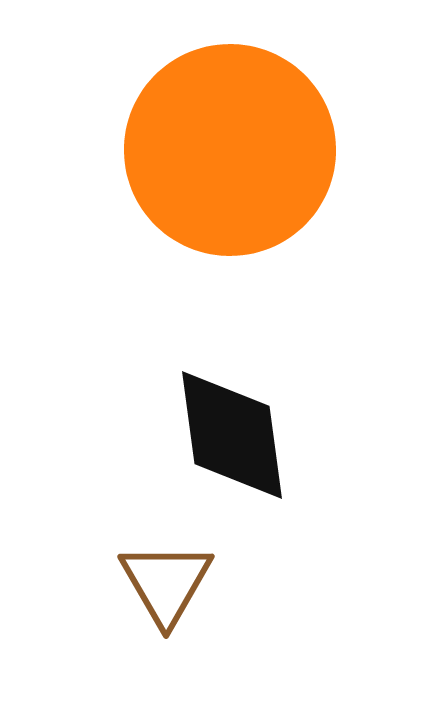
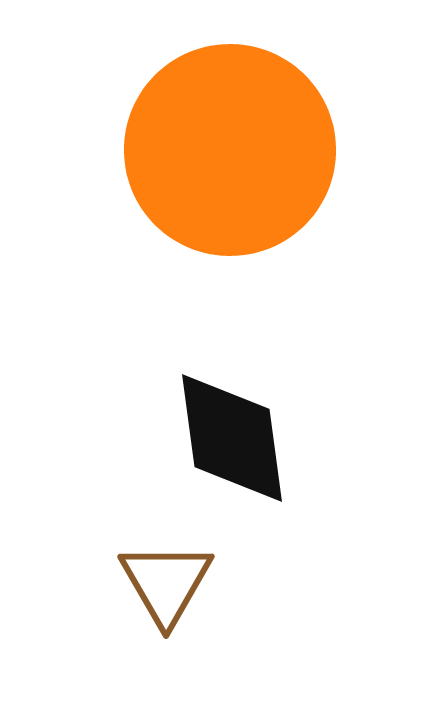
black diamond: moved 3 px down
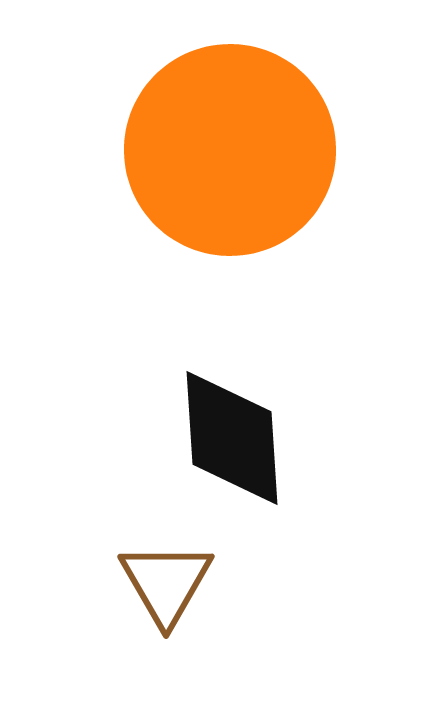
black diamond: rotated 4 degrees clockwise
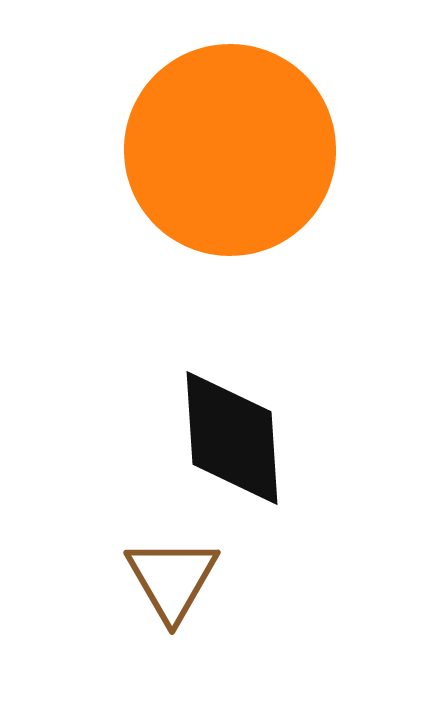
brown triangle: moved 6 px right, 4 px up
